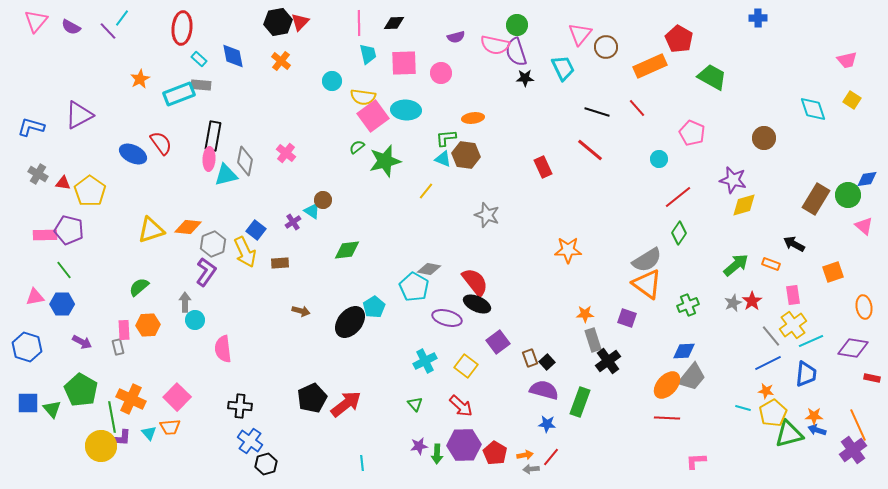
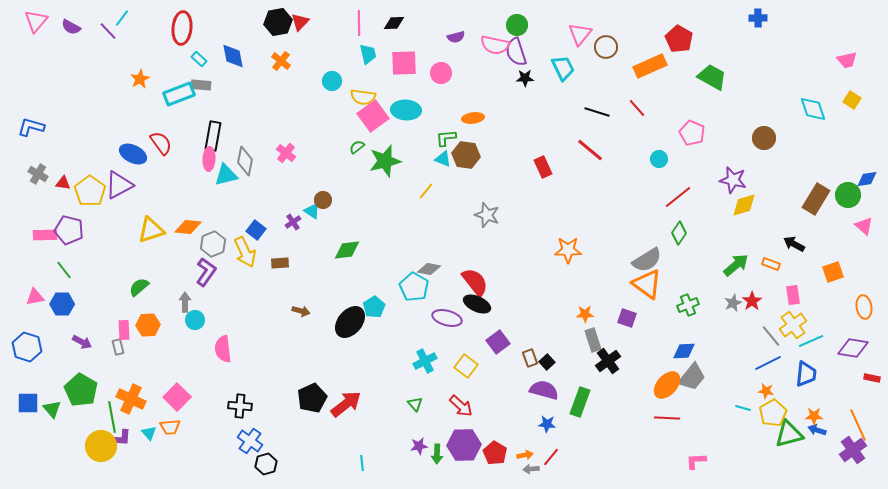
purple triangle at (79, 115): moved 40 px right, 70 px down
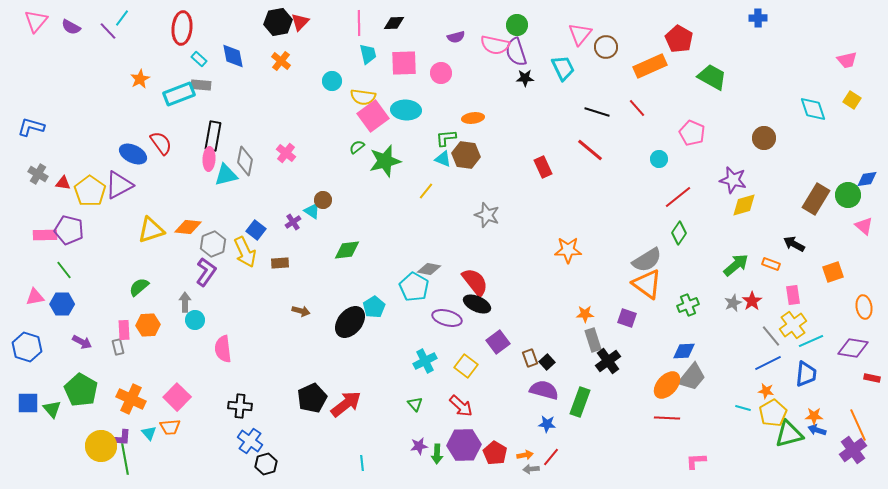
green line at (112, 417): moved 13 px right, 42 px down
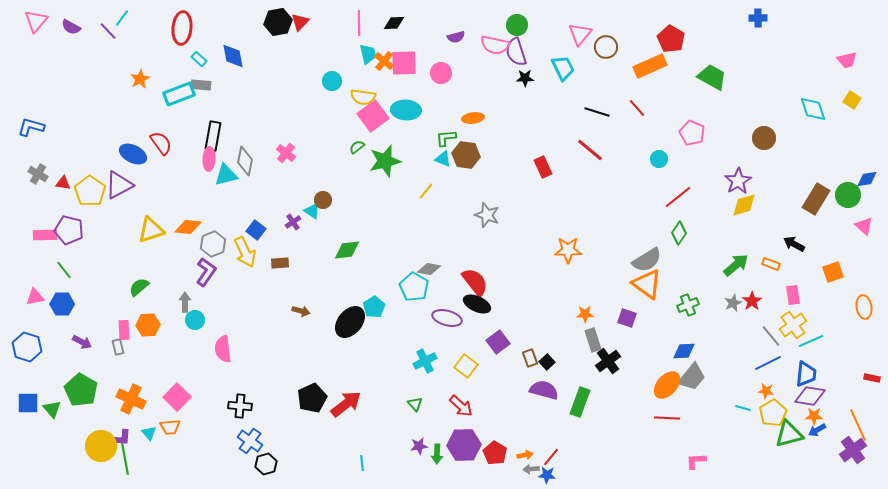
red pentagon at (679, 39): moved 8 px left
orange cross at (281, 61): moved 103 px right
purple star at (733, 180): moved 5 px right, 1 px down; rotated 28 degrees clockwise
purple diamond at (853, 348): moved 43 px left, 48 px down
blue star at (547, 424): moved 51 px down
blue arrow at (817, 430): rotated 48 degrees counterclockwise
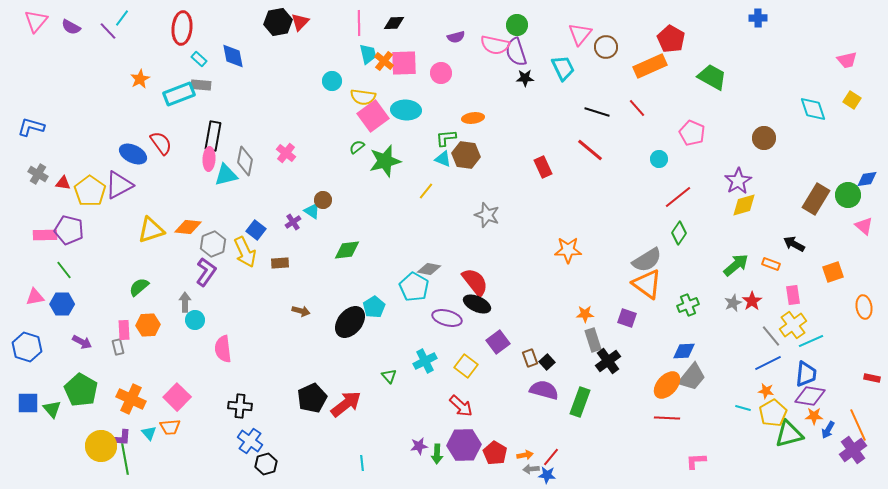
green triangle at (415, 404): moved 26 px left, 28 px up
blue arrow at (817, 430): moved 11 px right; rotated 30 degrees counterclockwise
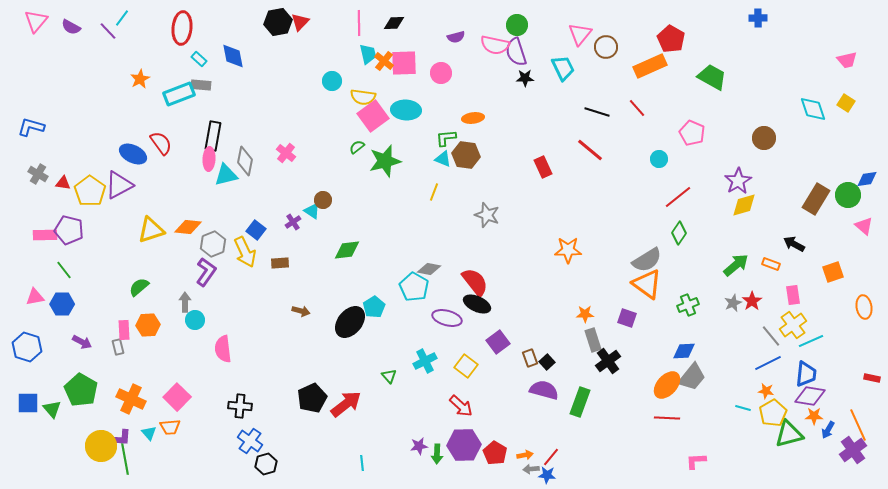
yellow square at (852, 100): moved 6 px left, 3 px down
yellow line at (426, 191): moved 8 px right, 1 px down; rotated 18 degrees counterclockwise
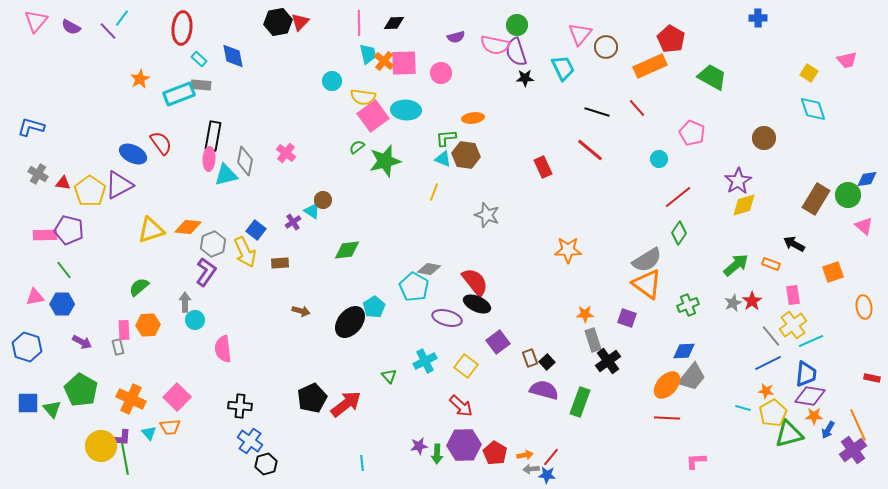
yellow square at (846, 103): moved 37 px left, 30 px up
